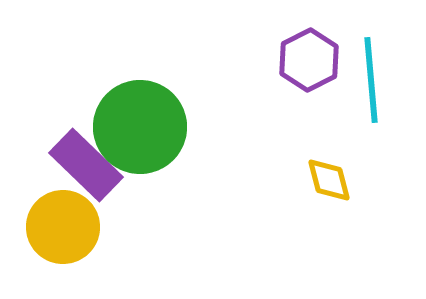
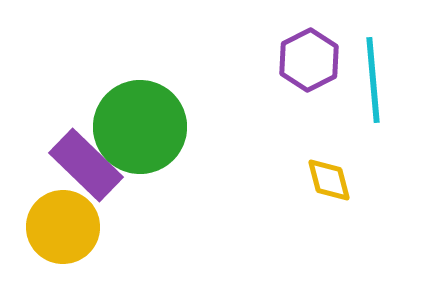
cyan line: moved 2 px right
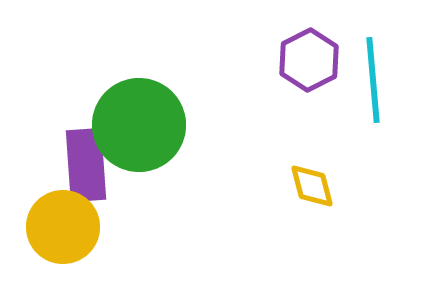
green circle: moved 1 px left, 2 px up
purple rectangle: rotated 42 degrees clockwise
yellow diamond: moved 17 px left, 6 px down
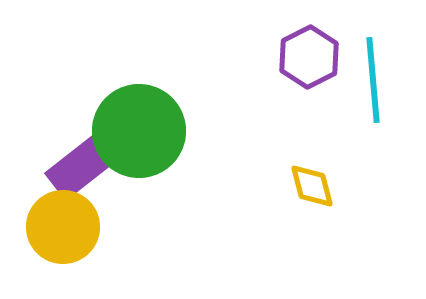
purple hexagon: moved 3 px up
green circle: moved 6 px down
purple rectangle: moved 3 px left; rotated 56 degrees clockwise
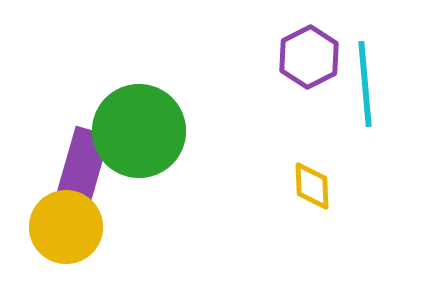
cyan line: moved 8 px left, 4 px down
purple rectangle: rotated 36 degrees counterclockwise
yellow diamond: rotated 12 degrees clockwise
yellow circle: moved 3 px right
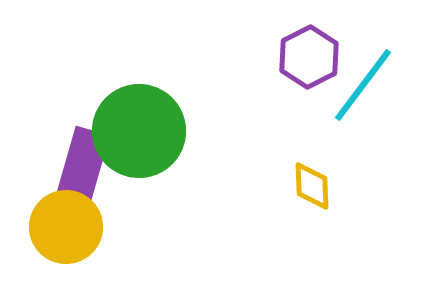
cyan line: moved 2 px left, 1 px down; rotated 42 degrees clockwise
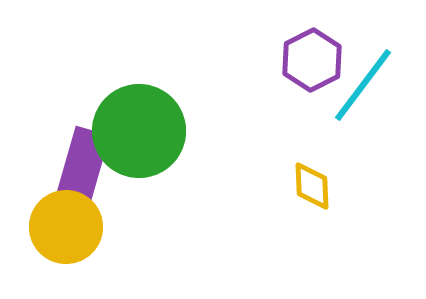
purple hexagon: moved 3 px right, 3 px down
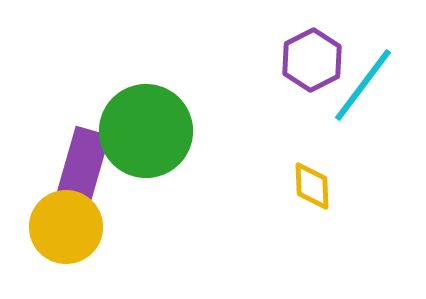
green circle: moved 7 px right
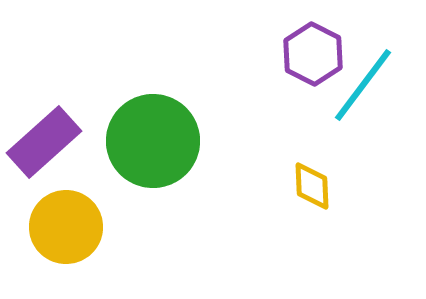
purple hexagon: moved 1 px right, 6 px up; rotated 6 degrees counterclockwise
green circle: moved 7 px right, 10 px down
purple rectangle: moved 39 px left, 23 px up; rotated 32 degrees clockwise
